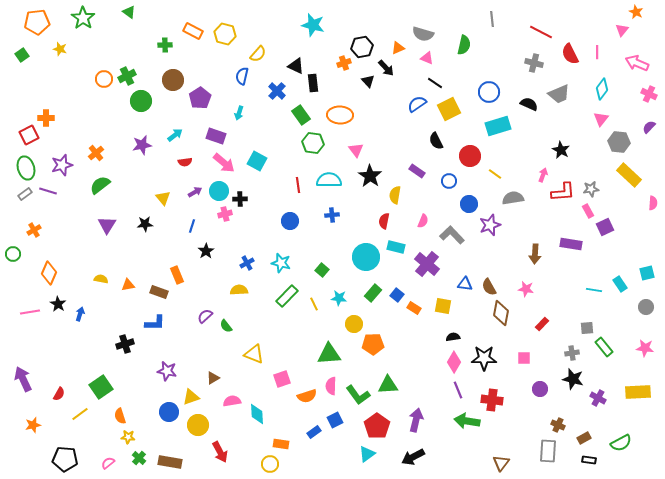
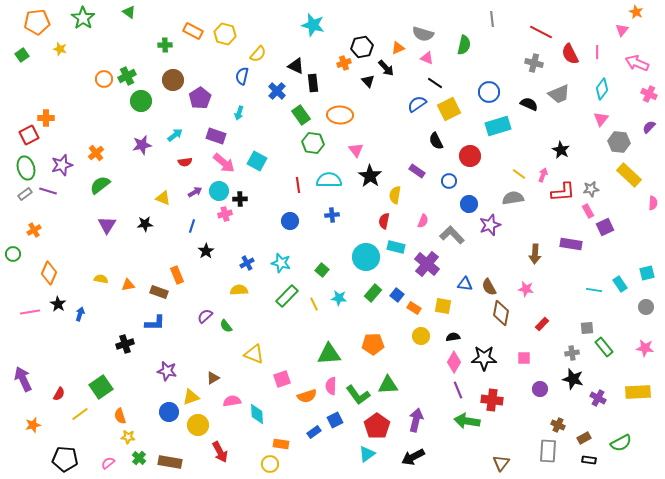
yellow line at (495, 174): moved 24 px right
yellow triangle at (163, 198): rotated 28 degrees counterclockwise
yellow circle at (354, 324): moved 67 px right, 12 px down
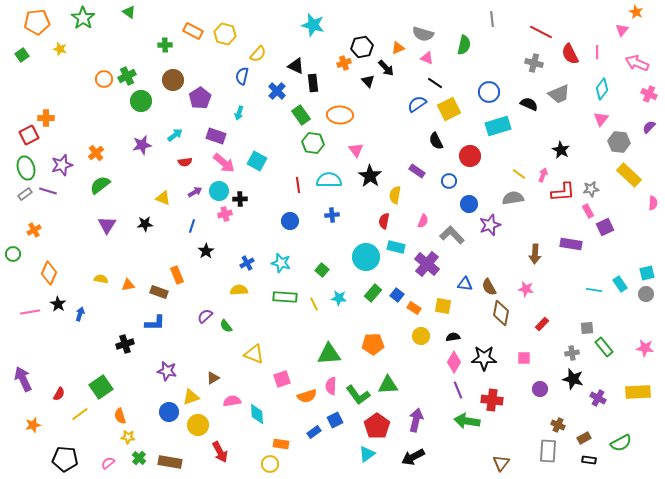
green rectangle at (287, 296): moved 2 px left, 1 px down; rotated 50 degrees clockwise
gray circle at (646, 307): moved 13 px up
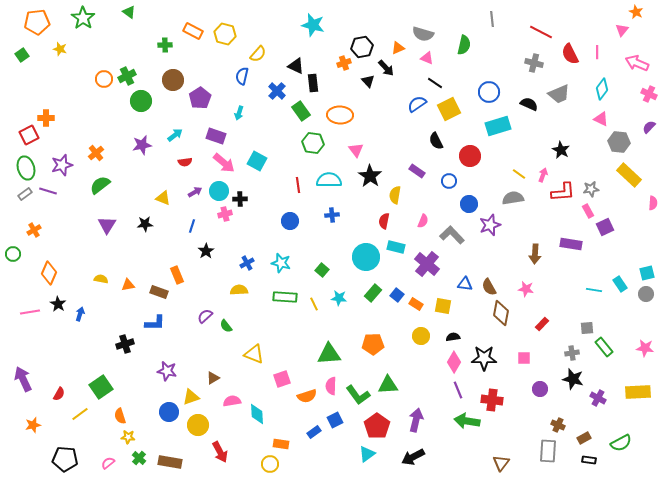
green rectangle at (301, 115): moved 4 px up
pink triangle at (601, 119): rotated 42 degrees counterclockwise
orange rectangle at (414, 308): moved 2 px right, 4 px up
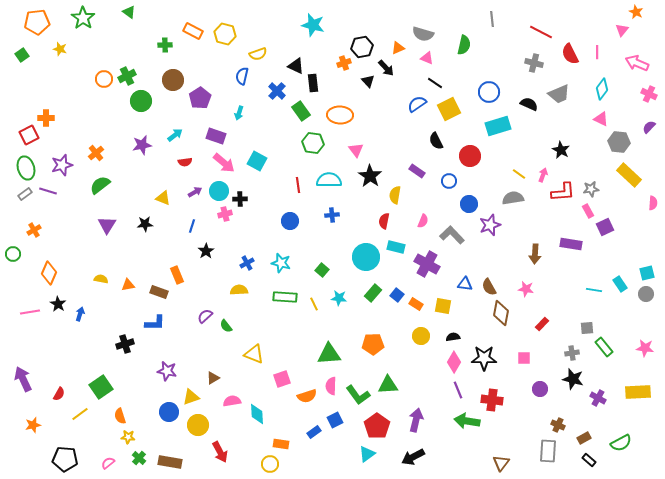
yellow semicircle at (258, 54): rotated 30 degrees clockwise
purple cross at (427, 264): rotated 10 degrees counterclockwise
black rectangle at (589, 460): rotated 32 degrees clockwise
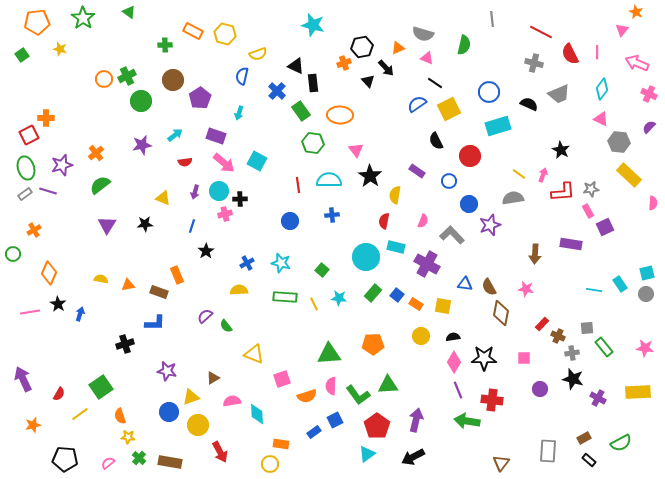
purple arrow at (195, 192): rotated 136 degrees clockwise
brown cross at (558, 425): moved 89 px up
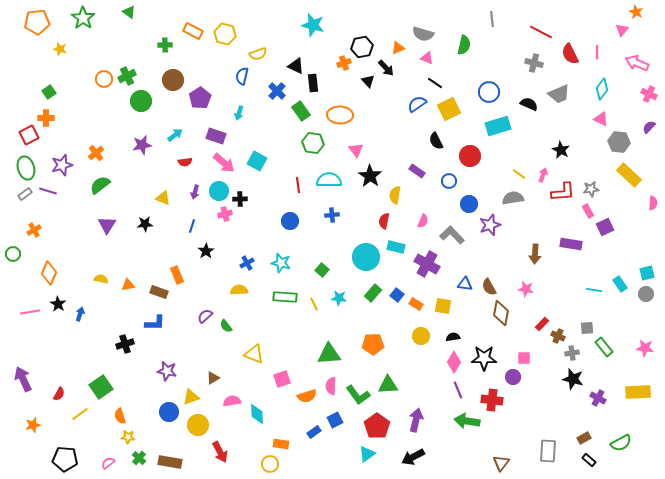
green square at (22, 55): moved 27 px right, 37 px down
purple circle at (540, 389): moved 27 px left, 12 px up
